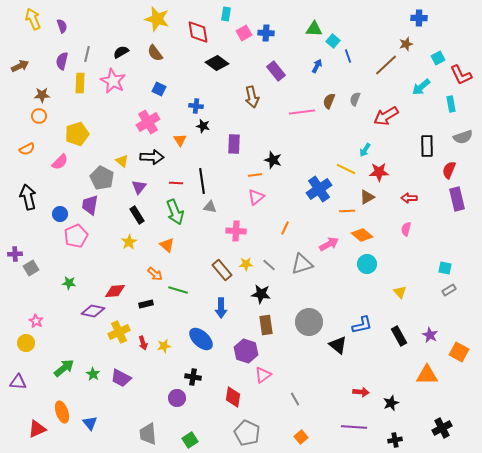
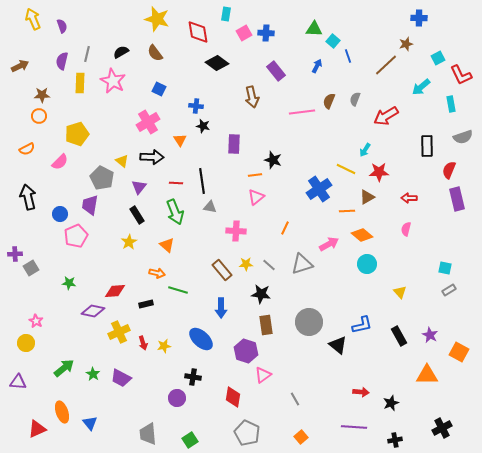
orange arrow at (155, 274): moved 2 px right, 1 px up; rotated 28 degrees counterclockwise
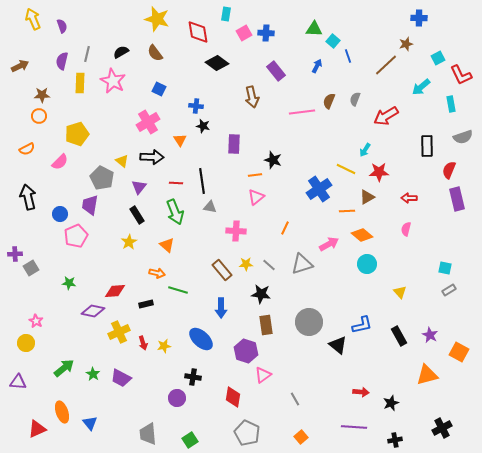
orange triangle at (427, 375): rotated 15 degrees counterclockwise
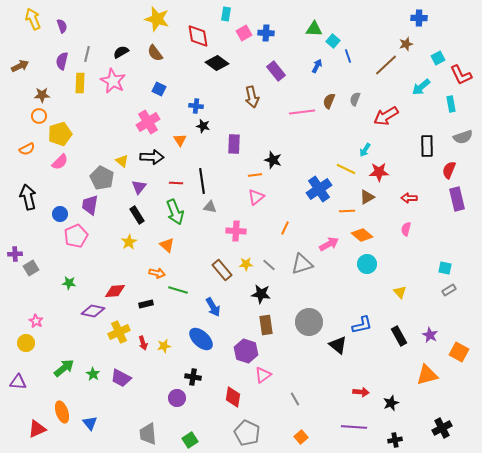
red diamond at (198, 32): moved 4 px down
yellow pentagon at (77, 134): moved 17 px left
blue arrow at (221, 308): moved 8 px left, 1 px up; rotated 30 degrees counterclockwise
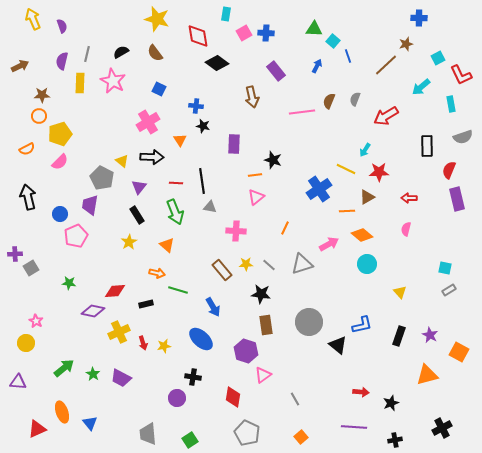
black rectangle at (399, 336): rotated 48 degrees clockwise
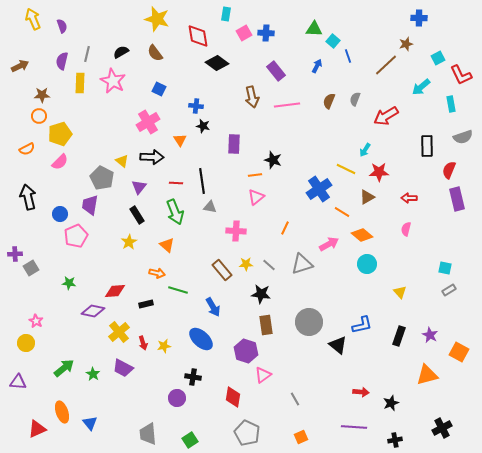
pink line at (302, 112): moved 15 px left, 7 px up
orange line at (347, 211): moved 5 px left, 1 px down; rotated 35 degrees clockwise
yellow cross at (119, 332): rotated 15 degrees counterclockwise
purple trapezoid at (121, 378): moved 2 px right, 10 px up
orange square at (301, 437): rotated 16 degrees clockwise
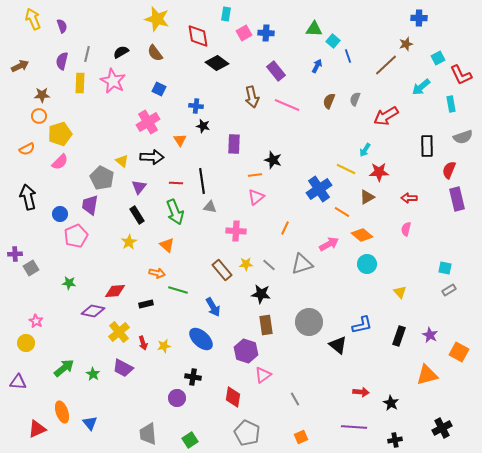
pink line at (287, 105): rotated 30 degrees clockwise
black star at (391, 403): rotated 21 degrees counterclockwise
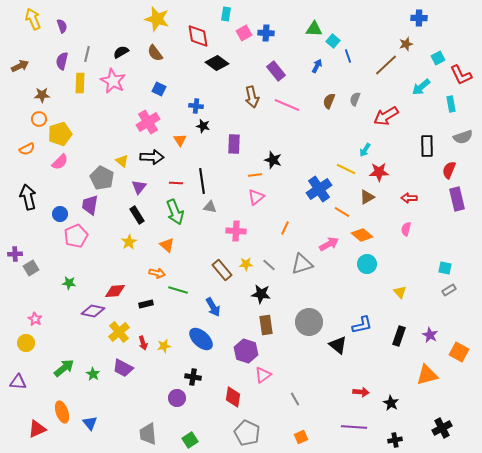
orange circle at (39, 116): moved 3 px down
pink star at (36, 321): moved 1 px left, 2 px up
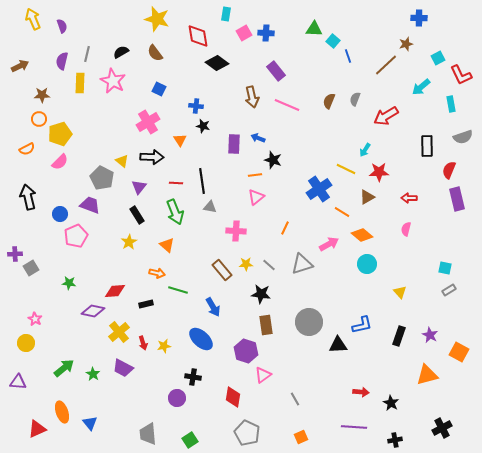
blue arrow at (317, 66): moved 59 px left, 72 px down; rotated 96 degrees counterclockwise
purple trapezoid at (90, 205): rotated 100 degrees clockwise
black triangle at (338, 345): rotated 42 degrees counterclockwise
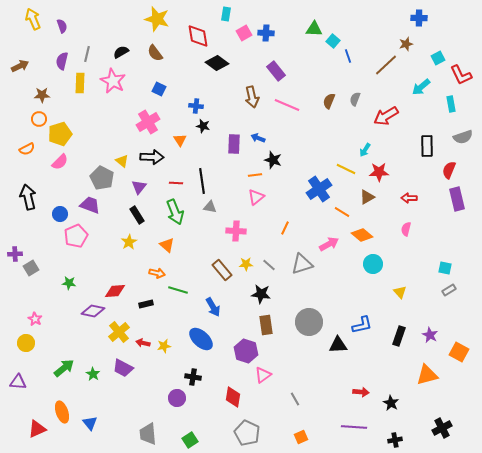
cyan circle at (367, 264): moved 6 px right
red arrow at (143, 343): rotated 120 degrees clockwise
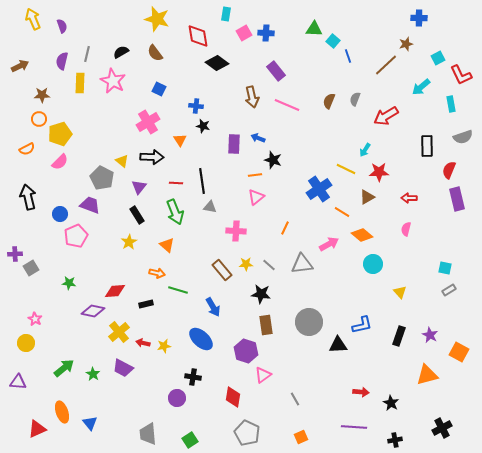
gray triangle at (302, 264): rotated 10 degrees clockwise
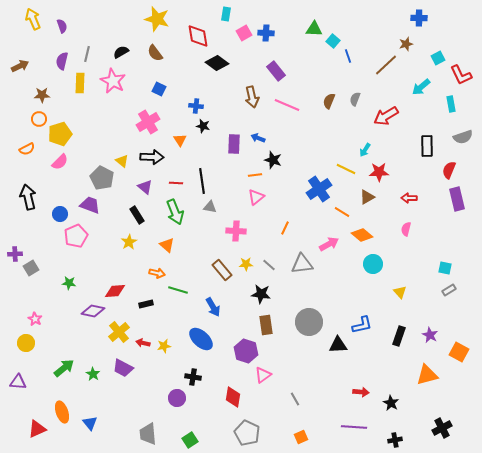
purple triangle at (139, 187): moved 6 px right; rotated 28 degrees counterclockwise
